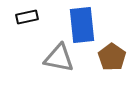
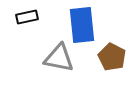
brown pentagon: rotated 8 degrees counterclockwise
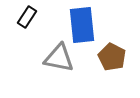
black rectangle: rotated 45 degrees counterclockwise
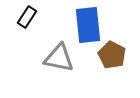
blue rectangle: moved 6 px right
brown pentagon: moved 2 px up
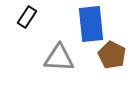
blue rectangle: moved 3 px right, 1 px up
gray triangle: rotated 8 degrees counterclockwise
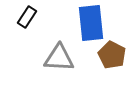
blue rectangle: moved 1 px up
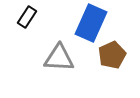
blue rectangle: rotated 30 degrees clockwise
brown pentagon: rotated 20 degrees clockwise
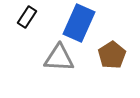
blue rectangle: moved 12 px left
brown pentagon: rotated 8 degrees counterclockwise
